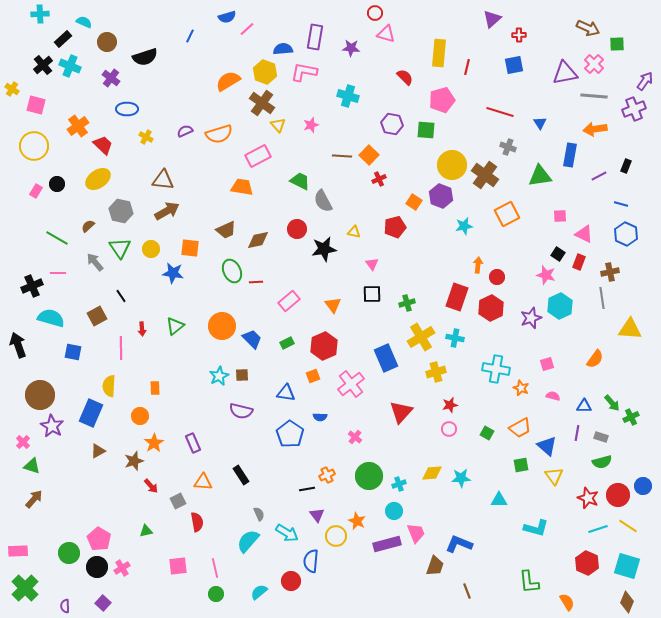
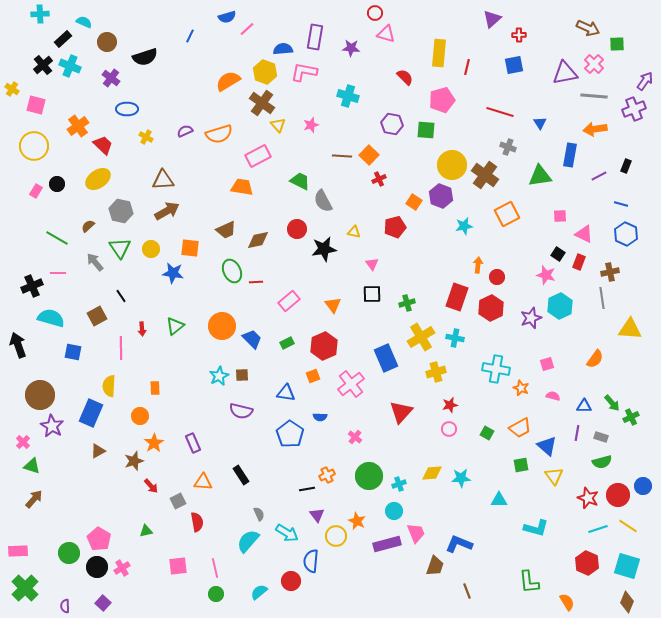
brown triangle at (163, 180): rotated 10 degrees counterclockwise
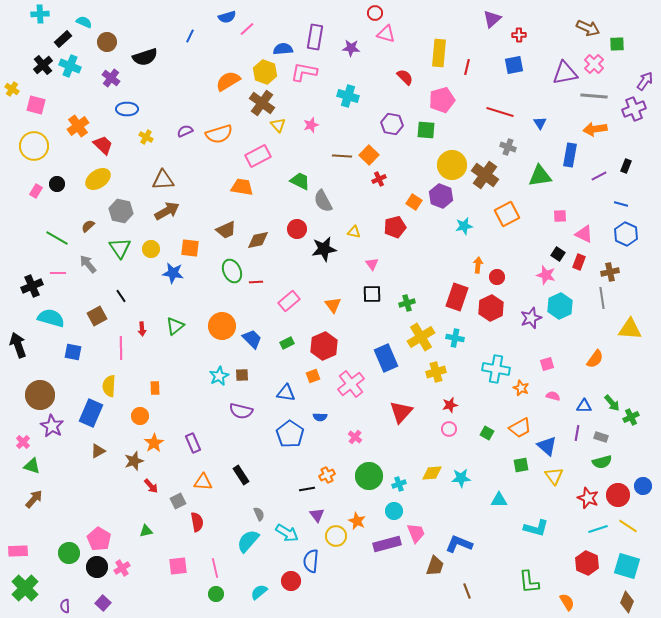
gray arrow at (95, 262): moved 7 px left, 2 px down
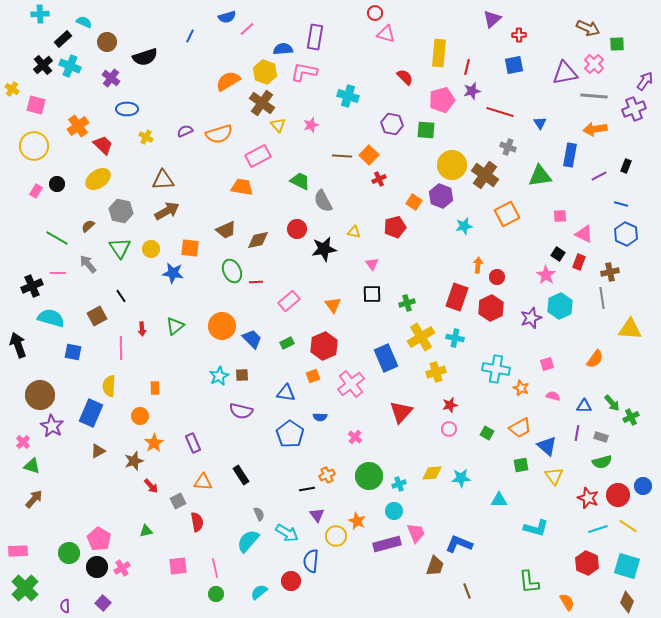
purple star at (351, 48): moved 121 px right, 43 px down; rotated 18 degrees counterclockwise
pink star at (546, 275): rotated 18 degrees clockwise
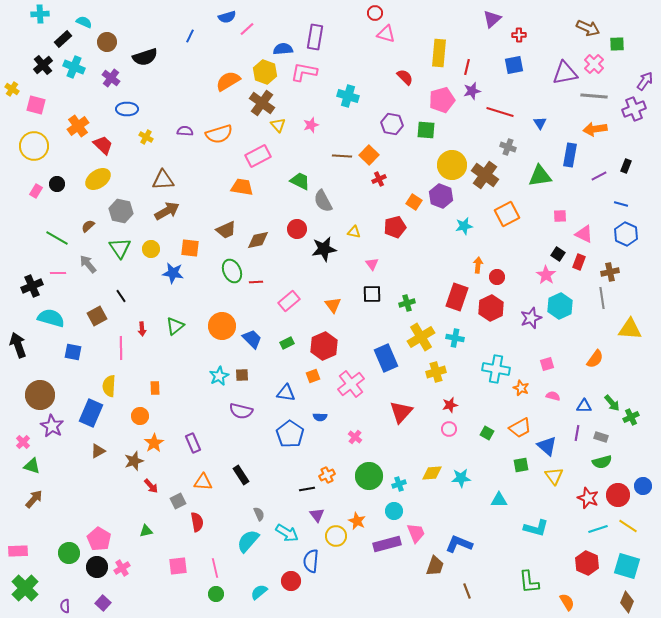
cyan cross at (70, 66): moved 4 px right, 1 px down
purple semicircle at (185, 131): rotated 28 degrees clockwise
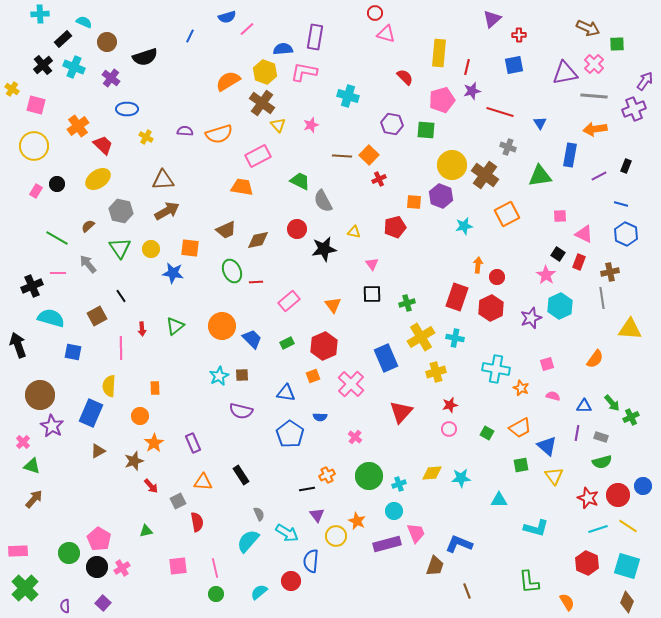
orange square at (414, 202): rotated 28 degrees counterclockwise
pink cross at (351, 384): rotated 8 degrees counterclockwise
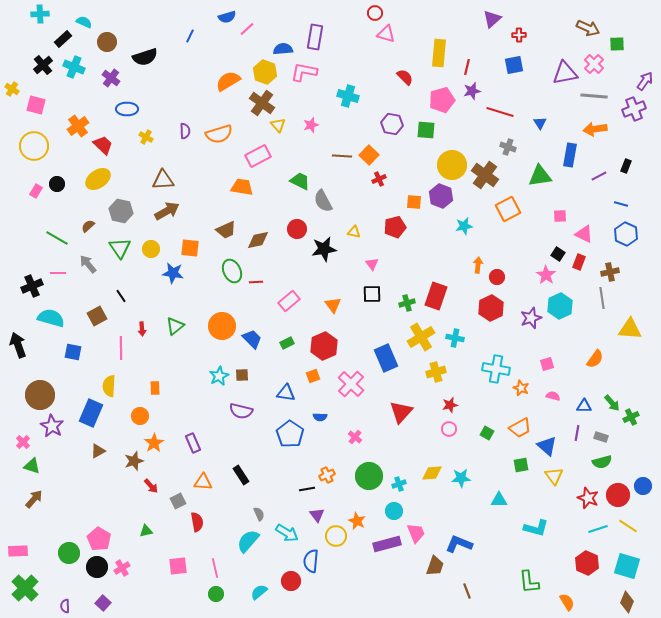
purple semicircle at (185, 131): rotated 84 degrees clockwise
orange square at (507, 214): moved 1 px right, 5 px up
red rectangle at (457, 297): moved 21 px left, 1 px up
